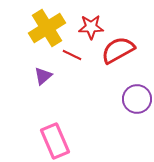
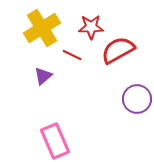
yellow cross: moved 5 px left
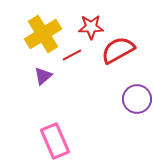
yellow cross: moved 1 px right, 6 px down
red line: rotated 54 degrees counterclockwise
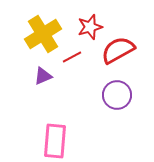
red star: moved 1 px left; rotated 15 degrees counterclockwise
red line: moved 2 px down
purple triangle: rotated 18 degrees clockwise
purple circle: moved 20 px left, 4 px up
pink rectangle: rotated 28 degrees clockwise
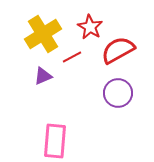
red star: rotated 25 degrees counterclockwise
purple circle: moved 1 px right, 2 px up
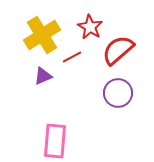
yellow cross: moved 1 px left, 1 px down
red semicircle: rotated 12 degrees counterclockwise
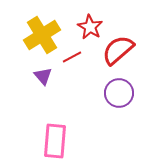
purple triangle: rotated 48 degrees counterclockwise
purple circle: moved 1 px right
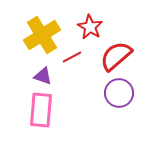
red semicircle: moved 2 px left, 6 px down
purple triangle: rotated 30 degrees counterclockwise
pink rectangle: moved 14 px left, 31 px up
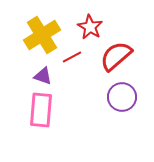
purple circle: moved 3 px right, 4 px down
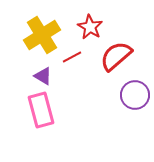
purple triangle: rotated 12 degrees clockwise
purple circle: moved 13 px right, 2 px up
pink rectangle: rotated 20 degrees counterclockwise
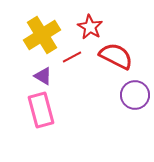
red semicircle: rotated 68 degrees clockwise
